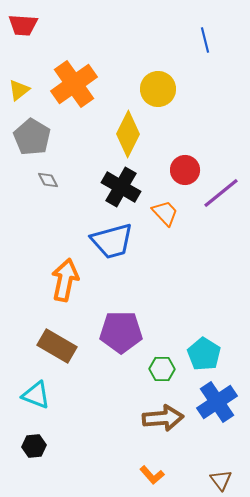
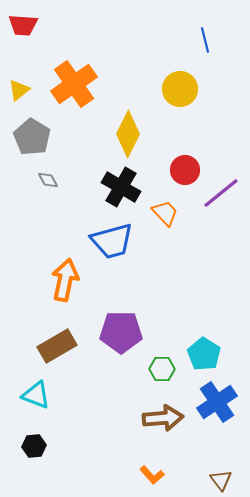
yellow circle: moved 22 px right
brown rectangle: rotated 60 degrees counterclockwise
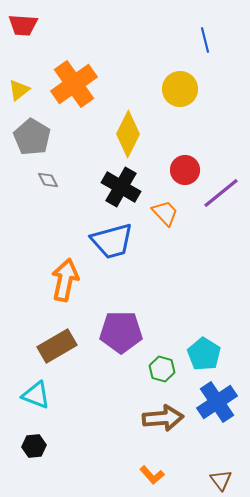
green hexagon: rotated 15 degrees clockwise
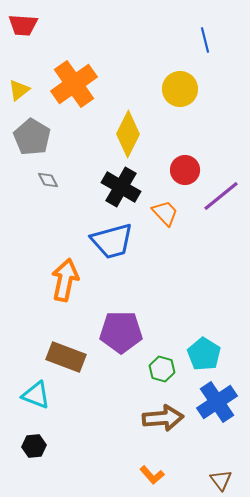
purple line: moved 3 px down
brown rectangle: moved 9 px right, 11 px down; rotated 51 degrees clockwise
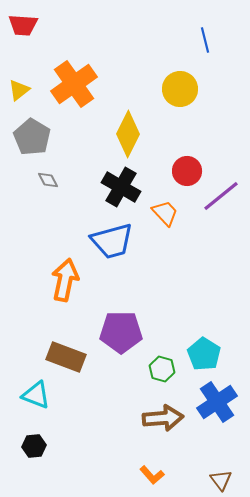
red circle: moved 2 px right, 1 px down
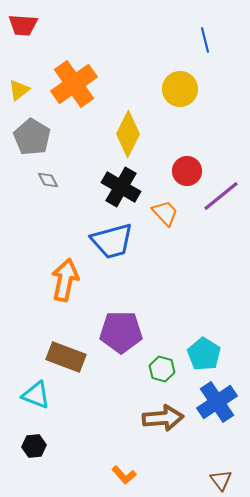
orange L-shape: moved 28 px left
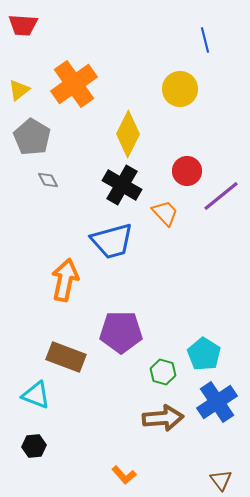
black cross: moved 1 px right, 2 px up
green hexagon: moved 1 px right, 3 px down
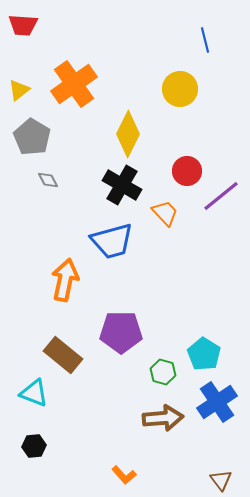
brown rectangle: moved 3 px left, 2 px up; rotated 18 degrees clockwise
cyan triangle: moved 2 px left, 2 px up
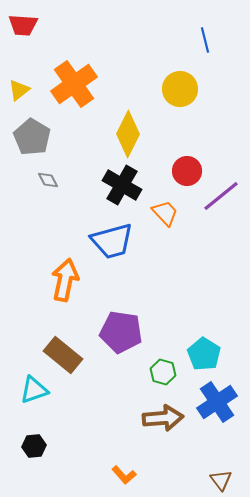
purple pentagon: rotated 9 degrees clockwise
cyan triangle: moved 3 px up; rotated 40 degrees counterclockwise
